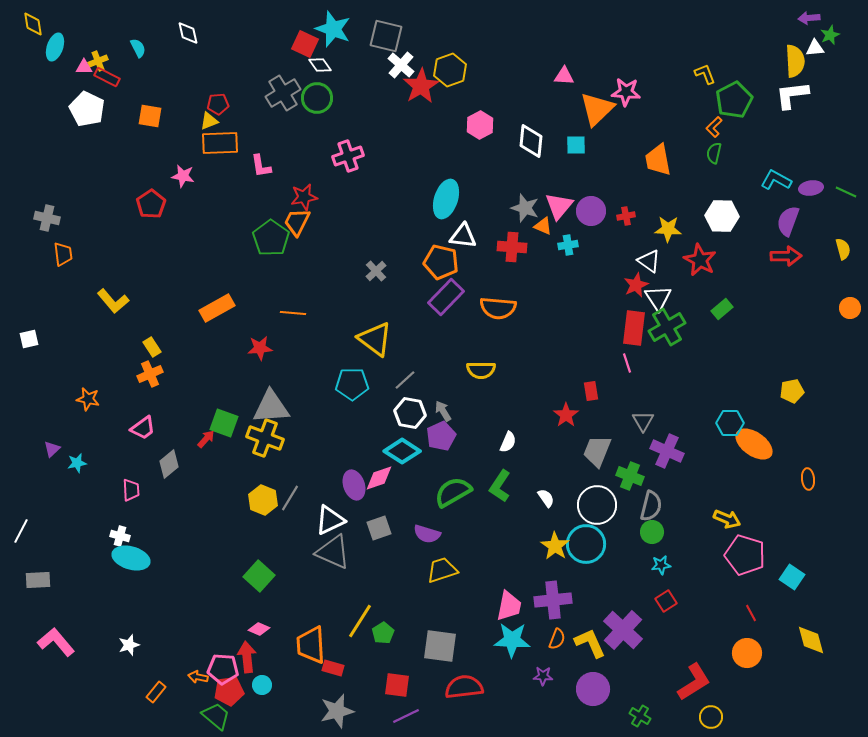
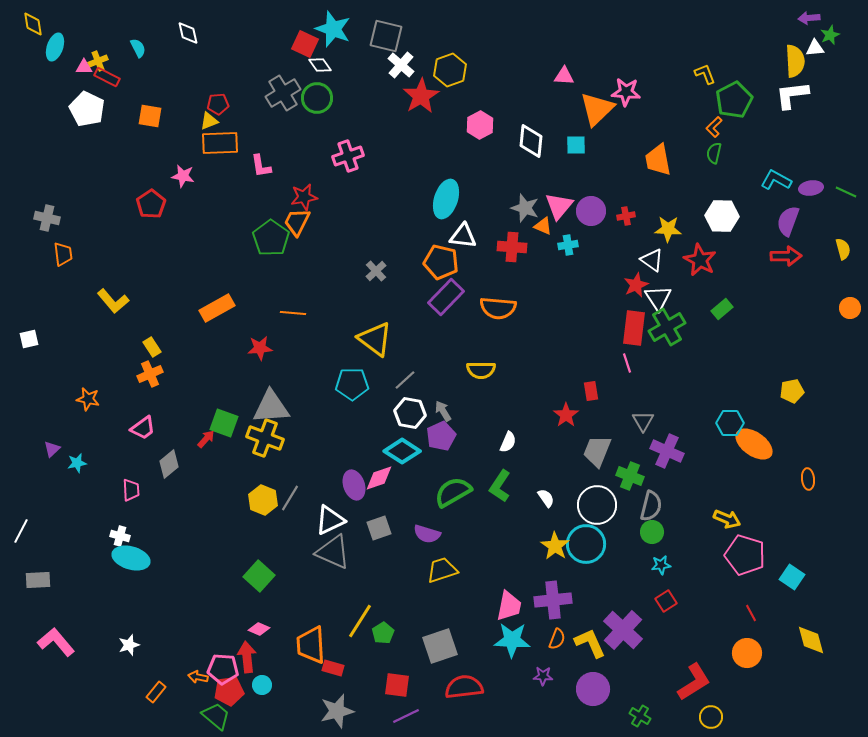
red star at (421, 86): moved 10 px down
white triangle at (649, 261): moved 3 px right, 1 px up
gray square at (440, 646): rotated 27 degrees counterclockwise
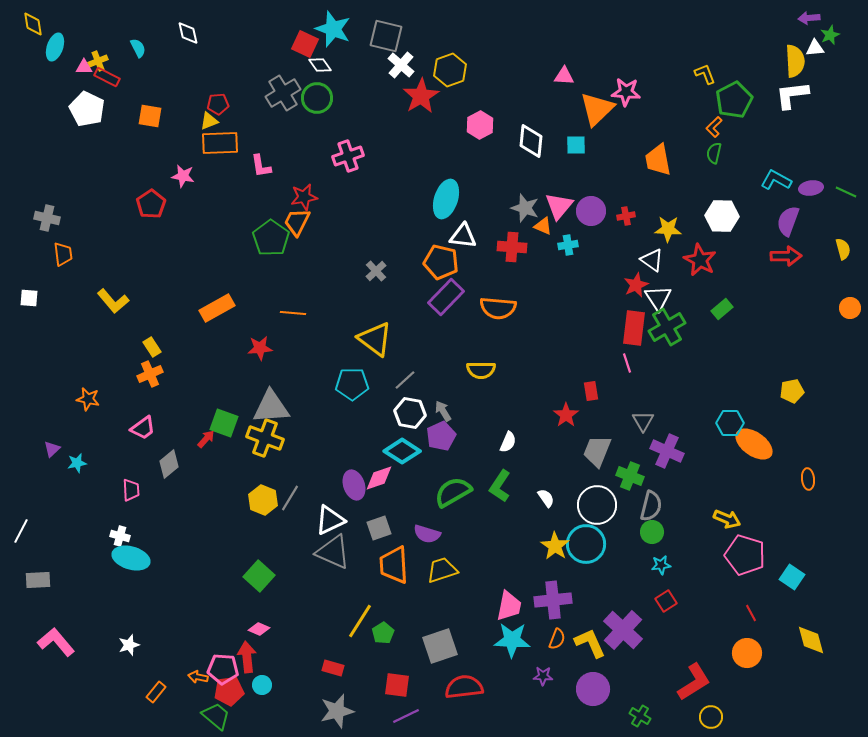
white square at (29, 339): moved 41 px up; rotated 18 degrees clockwise
orange trapezoid at (311, 645): moved 83 px right, 80 px up
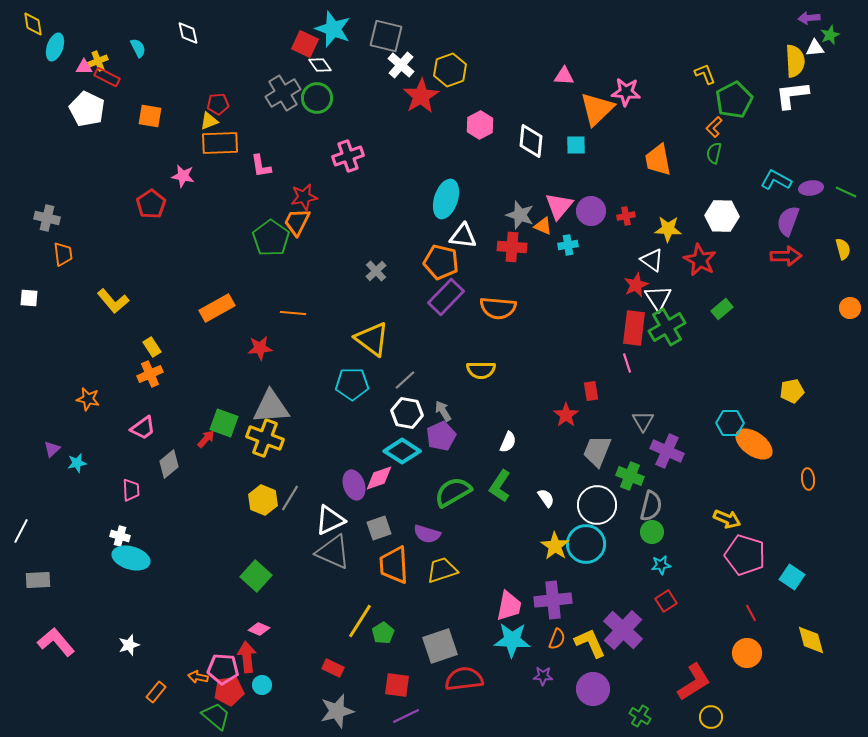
gray star at (525, 208): moved 5 px left, 7 px down
yellow triangle at (375, 339): moved 3 px left
white hexagon at (410, 413): moved 3 px left
green square at (259, 576): moved 3 px left
red rectangle at (333, 668): rotated 10 degrees clockwise
red semicircle at (464, 687): moved 8 px up
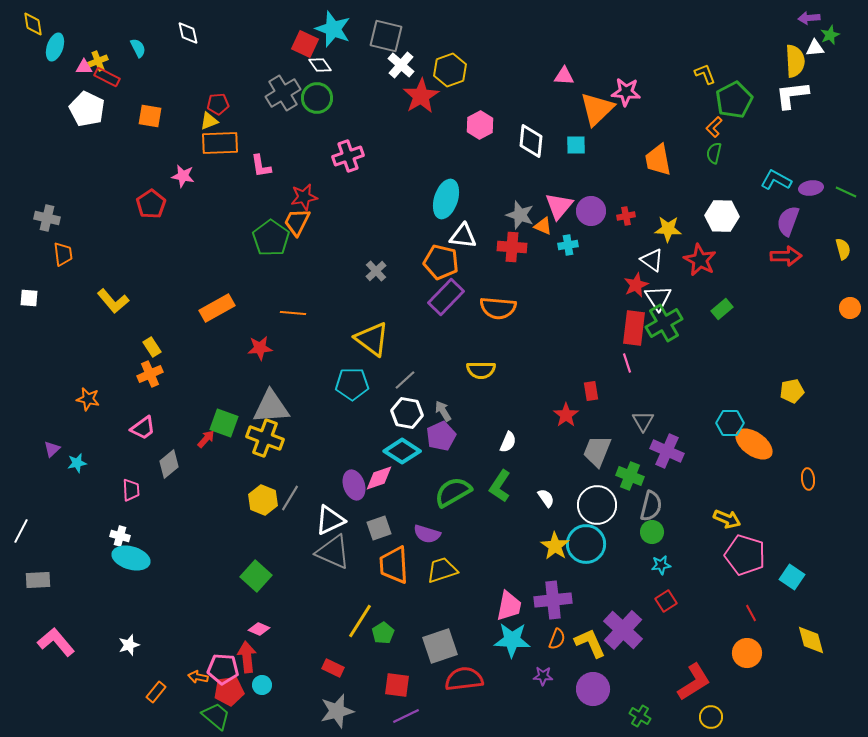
green cross at (667, 327): moved 3 px left, 4 px up
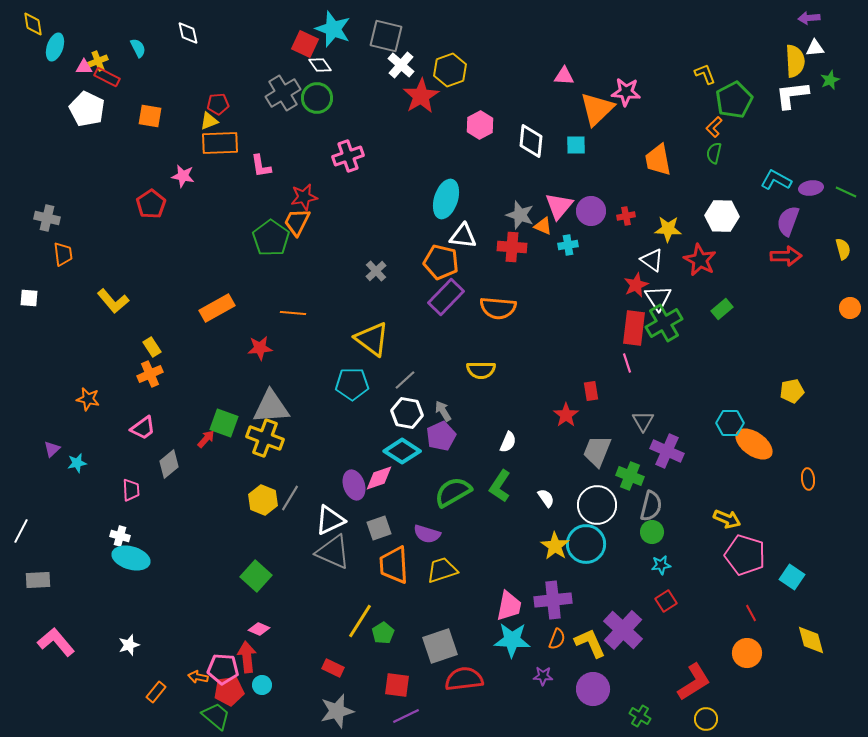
green star at (830, 35): moved 45 px down
yellow circle at (711, 717): moved 5 px left, 2 px down
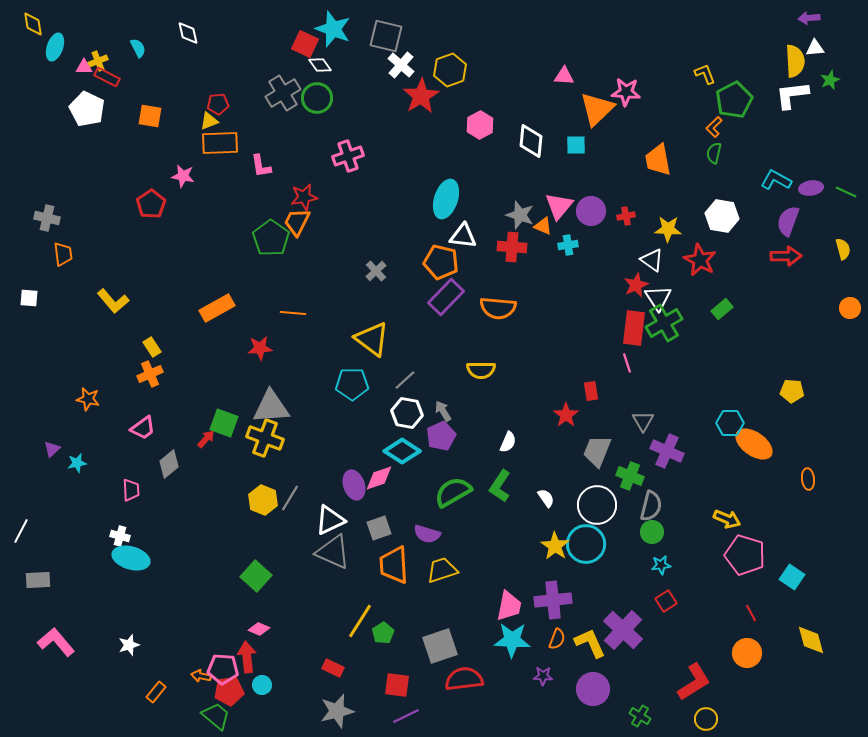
white hexagon at (722, 216): rotated 8 degrees clockwise
yellow pentagon at (792, 391): rotated 15 degrees clockwise
orange arrow at (198, 677): moved 3 px right, 1 px up
